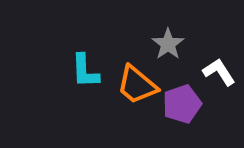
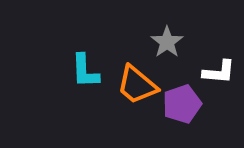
gray star: moved 1 px left, 2 px up
white L-shape: rotated 128 degrees clockwise
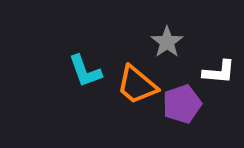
cyan L-shape: rotated 18 degrees counterclockwise
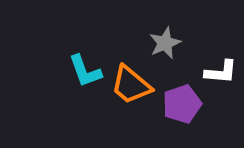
gray star: moved 2 px left, 1 px down; rotated 12 degrees clockwise
white L-shape: moved 2 px right
orange trapezoid: moved 6 px left
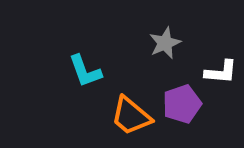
orange trapezoid: moved 31 px down
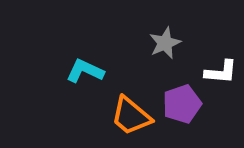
cyan L-shape: rotated 135 degrees clockwise
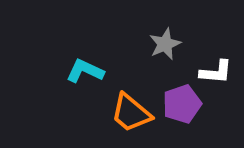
gray star: moved 1 px down
white L-shape: moved 5 px left
orange trapezoid: moved 3 px up
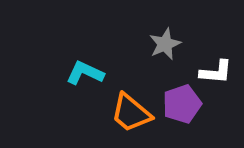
cyan L-shape: moved 2 px down
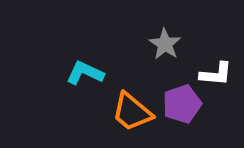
gray star: rotated 16 degrees counterclockwise
white L-shape: moved 2 px down
orange trapezoid: moved 1 px right, 1 px up
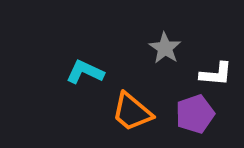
gray star: moved 4 px down
cyan L-shape: moved 1 px up
purple pentagon: moved 13 px right, 10 px down
